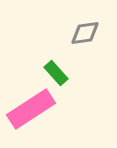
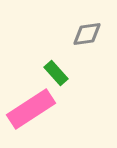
gray diamond: moved 2 px right, 1 px down
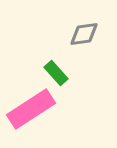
gray diamond: moved 3 px left
